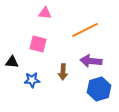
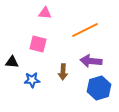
blue hexagon: moved 1 px up
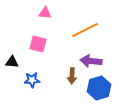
brown arrow: moved 9 px right, 4 px down
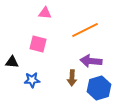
brown arrow: moved 2 px down
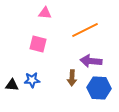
black triangle: moved 23 px down
blue hexagon: rotated 20 degrees clockwise
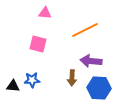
black triangle: moved 1 px right, 1 px down
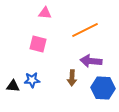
blue hexagon: moved 4 px right
